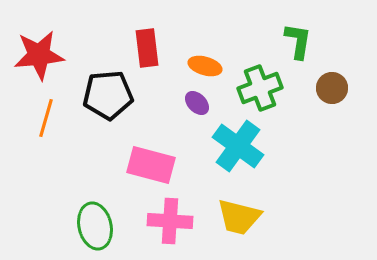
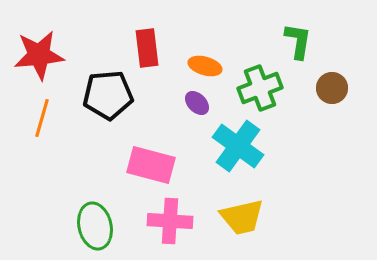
orange line: moved 4 px left
yellow trapezoid: moved 3 px right; rotated 27 degrees counterclockwise
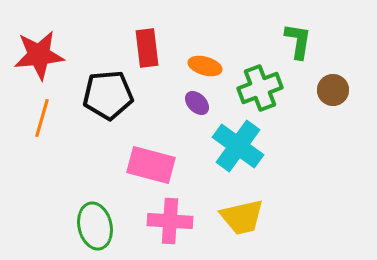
brown circle: moved 1 px right, 2 px down
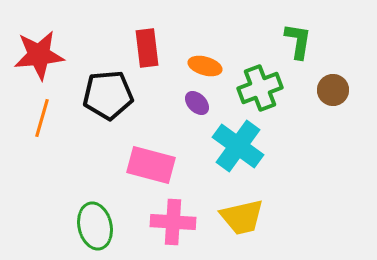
pink cross: moved 3 px right, 1 px down
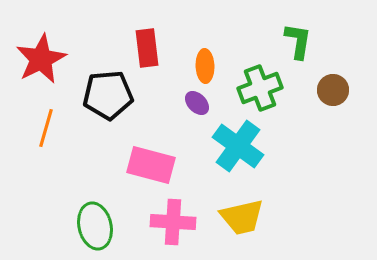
red star: moved 2 px right, 4 px down; rotated 21 degrees counterclockwise
orange ellipse: rotated 72 degrees clockwise
orange line: moved 4 px right, 10 px down
